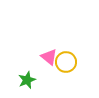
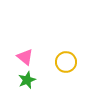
pink triangle: moved 24 px left
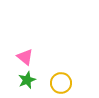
yellow circle: moved 5 px left, 21 px down
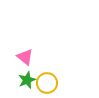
yellow circle: moved 14 px left
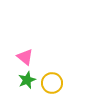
yellow circle: moved 5 px right
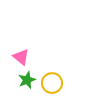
pink triangle: moved 4 px left
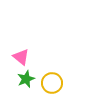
green star: moved 1 px left, 1 px up
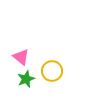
yellow circle: moved 12 px up
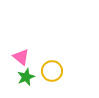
green star: moved 2 px up
